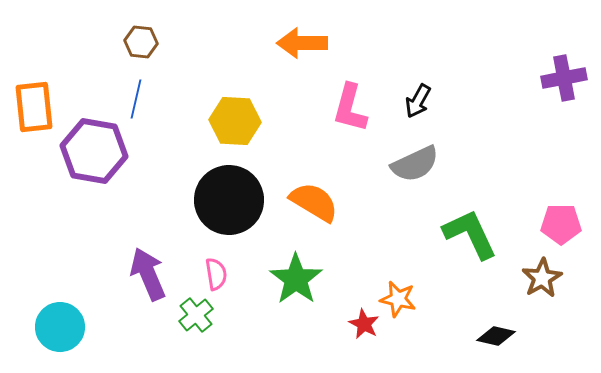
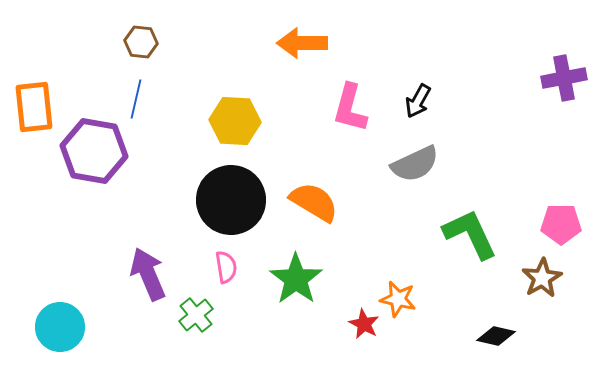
black circle: moved 2 px right
pink semicircle: moved 10 px right, 7 px up
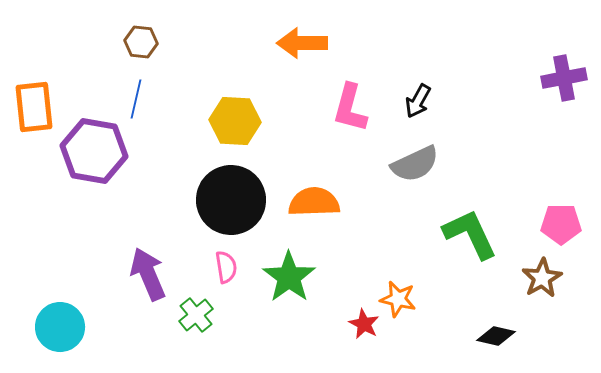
orange semicircle: rotated 33 degrees counterclockwise
green star: moved 7 px left, 2 px up
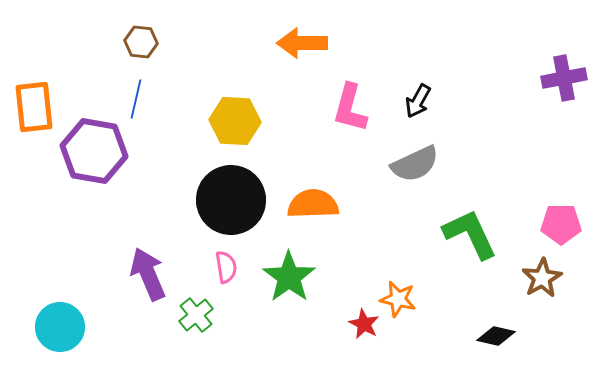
orange semicircle: moved 1 px left, 2 px down
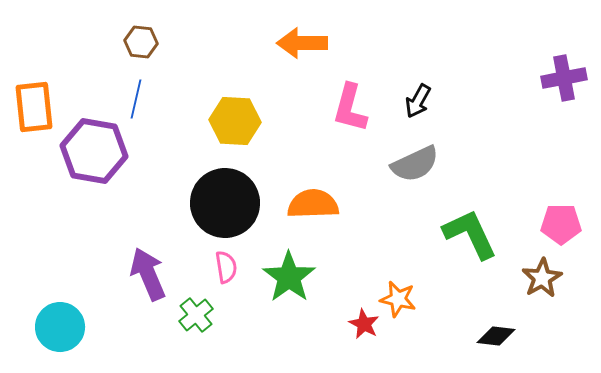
black circle: moved 6 px left, 3 px down
black diamond: rotated 6 degrees counterclockwise
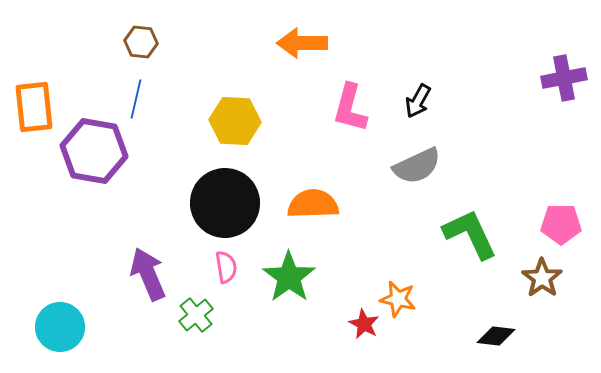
gray semicircle: moved 2 px right, 2 px down
brown star: rotated 6 degrees counterclockwise
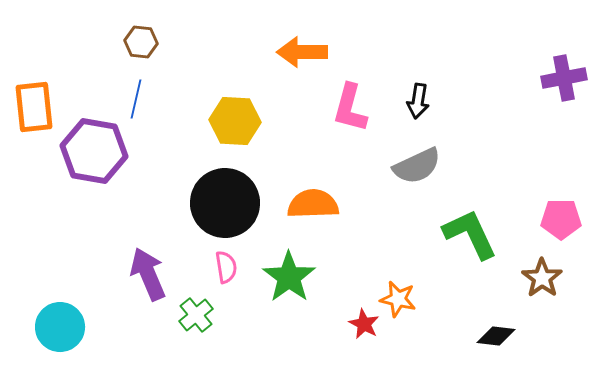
orange arrow: moved 9 px down
black arrow: rotated 20 degrees counterclockwise
pink pentagon: moved 5 px up
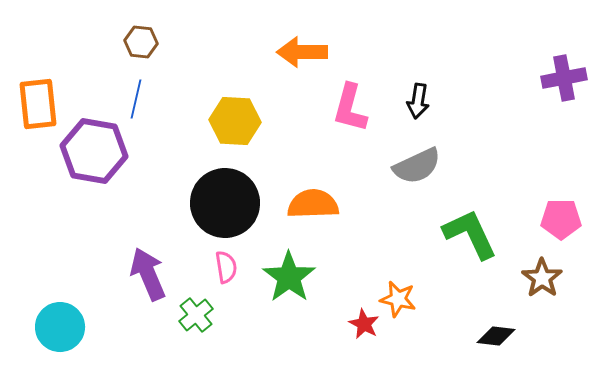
orange rectangle: moved 4 px right, 3 px up
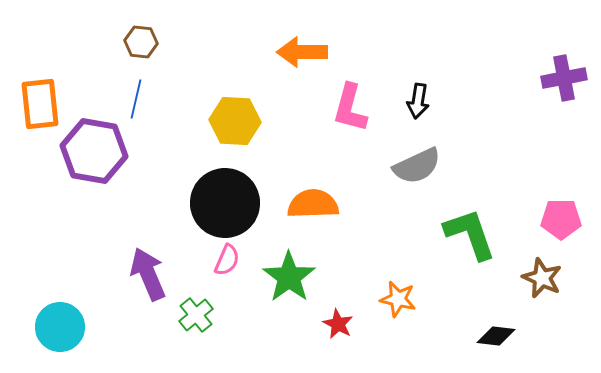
orange rectangle: moved 2 px right
green L-shape: rotated 6 degrees clockwise
pink semicircle: moved 1 px right, 7 px up; rotated 32 degrees clockwise
brown star: rotated 12 degrees counterclockwise
red star: moved 26 px left
